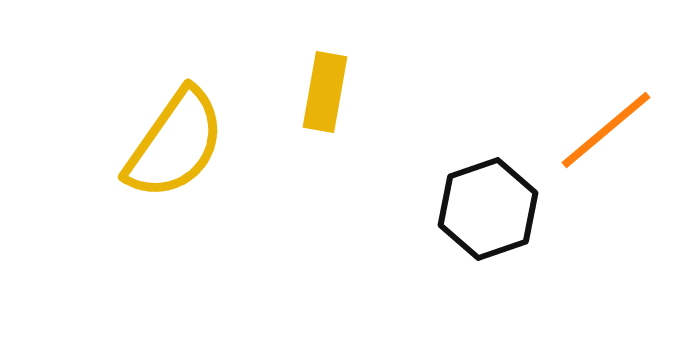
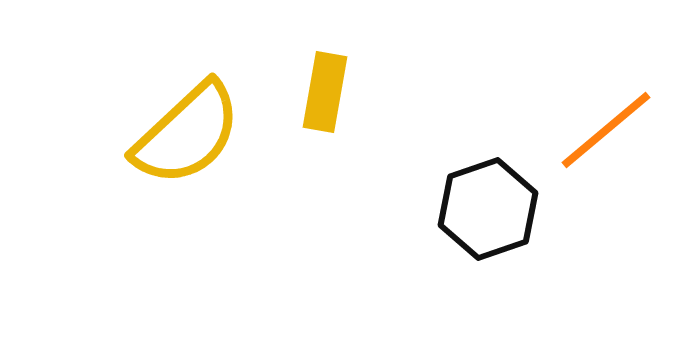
yellow semicircle: moved 12 px right, 10 px up; rotated 12 degrees clockwise
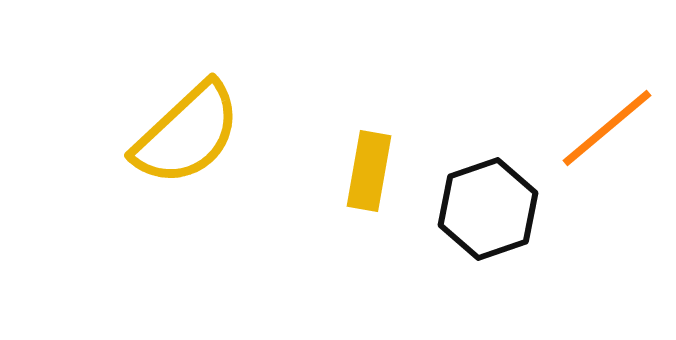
yellow rectangle: moved 44 px right, 79 px down
orange line: moved 1 px right, 2 px up
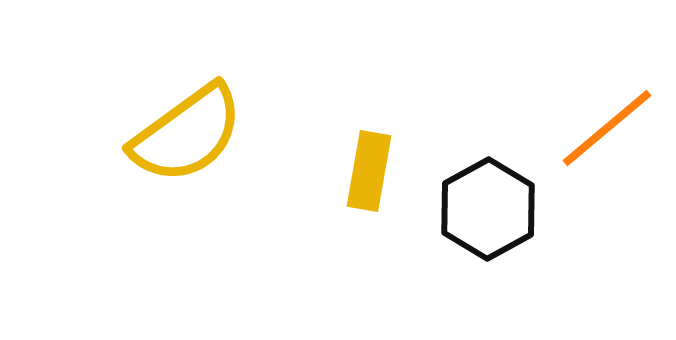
yellow semicircle: rotated 7 degrees clockwise
black hexagon: rotated 10 degrees counterclockwise
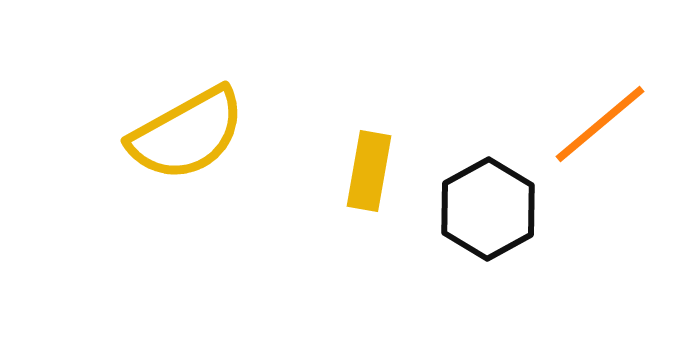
orange line: moved 7 px left, 4 px up
yellow semicircle: rotated 7 degrees clockwise
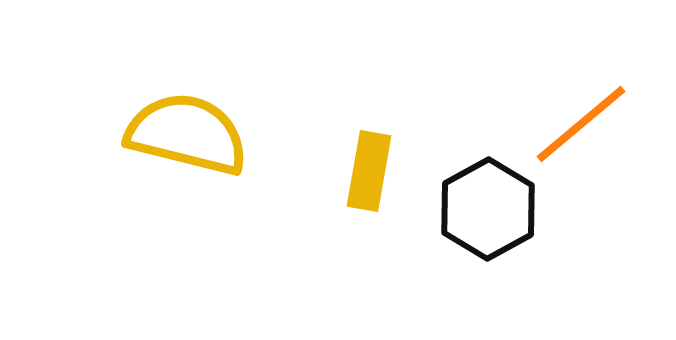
orange line: moved 19 px left
yellow semicircle: rotated 137 degrees counterclockwise
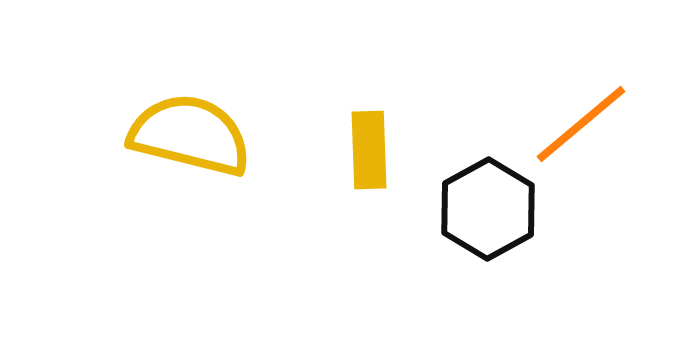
yellow semicircle: moved 3 px right, 1 px down
yellow rectangle: moved 21 px up; rotated 12 degrees counterclockwise
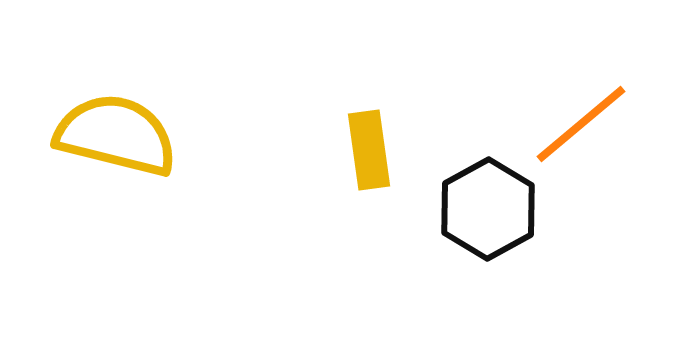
yellow semicircle: moved 74 px left
yellow rectangle: rotated 6 degrees counterclockwise
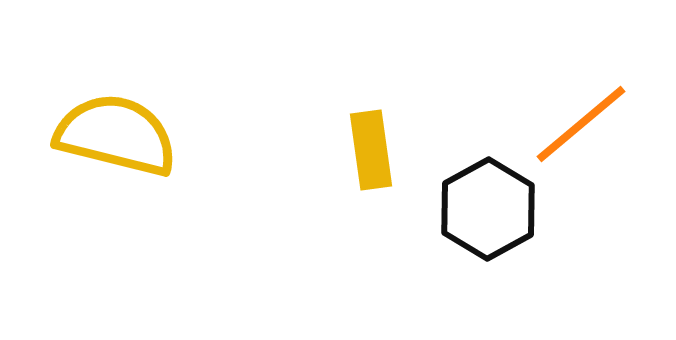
yellow rectangle: moved 2 px right
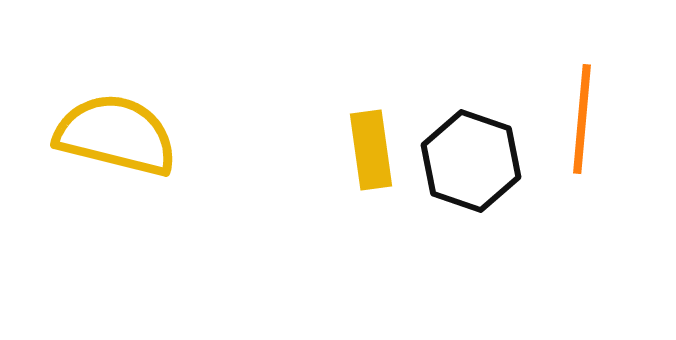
orange line: moved 1 px right, 5 px up; rotated 45 degrees counterclockwise
black hexagon: moved 17 px left, 48 px up; rotated 12 degrees counterclockwise
